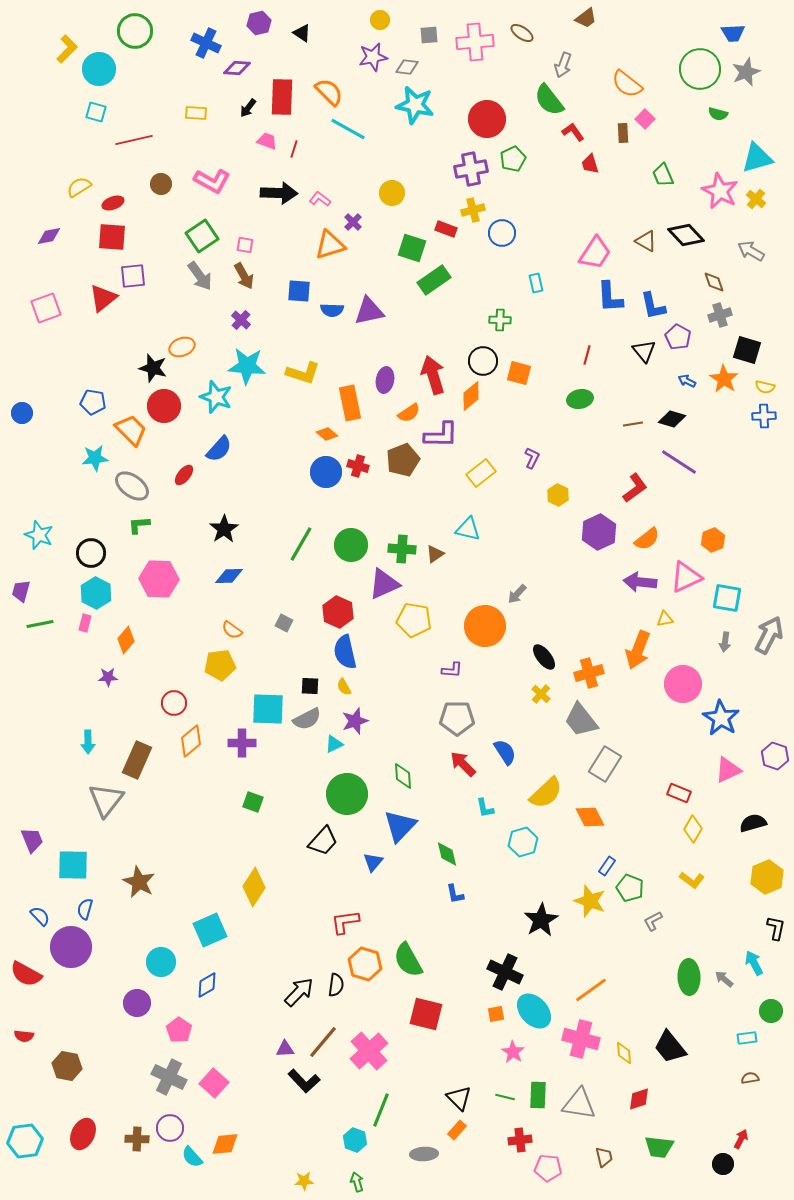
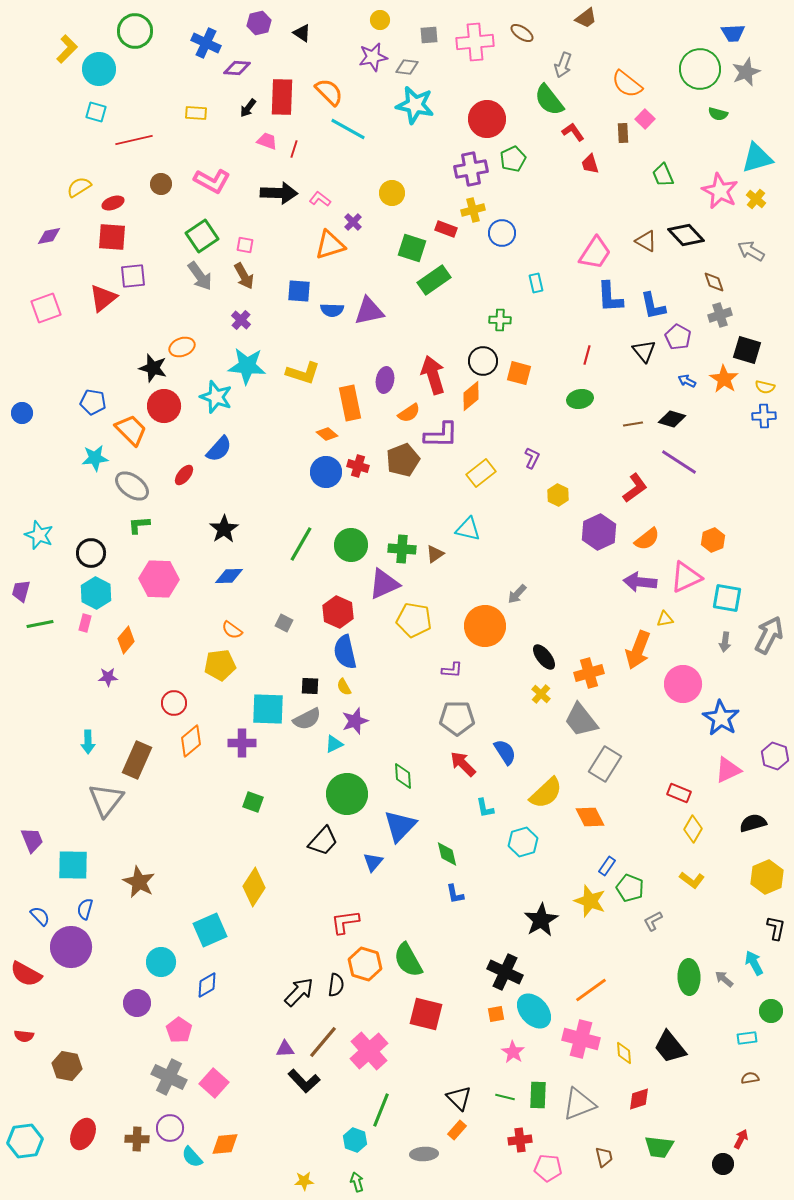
gray triangle at (579, 1104): rotated 30 degrees counterclockwise
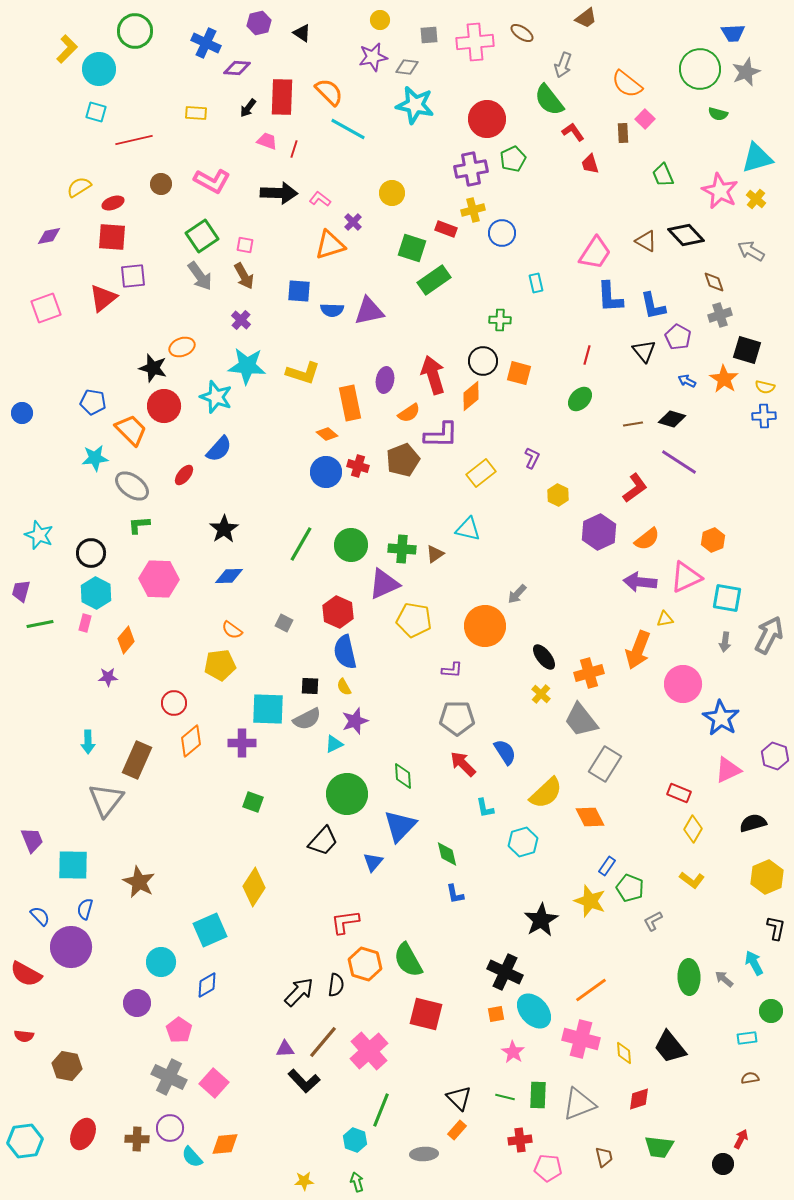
green ellipse at (580, 399): rotated 35 degrees counterclockwise
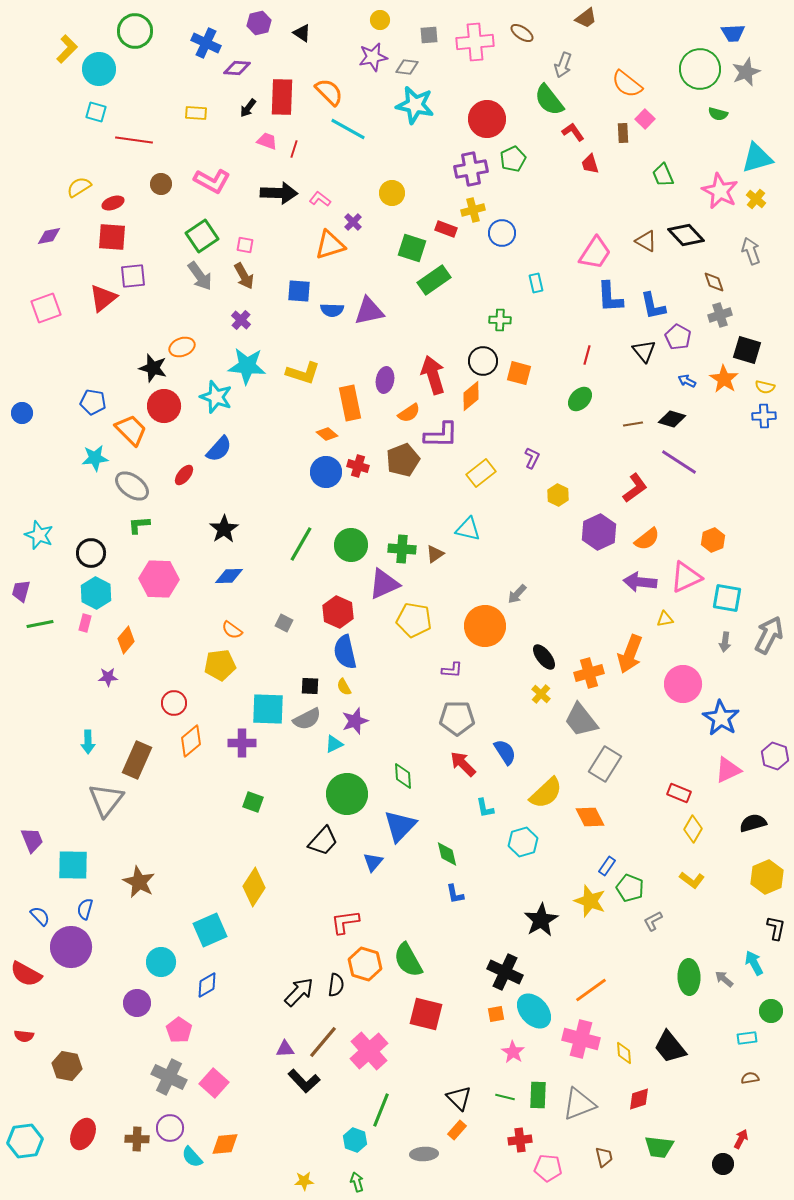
red line at (134, 140): rotated 21 degrees clockwise
gray arrow at (751, 251): rotated 40 degrees clockwise
orange arrow at (638, 650): moved 8 px left, 4 px down
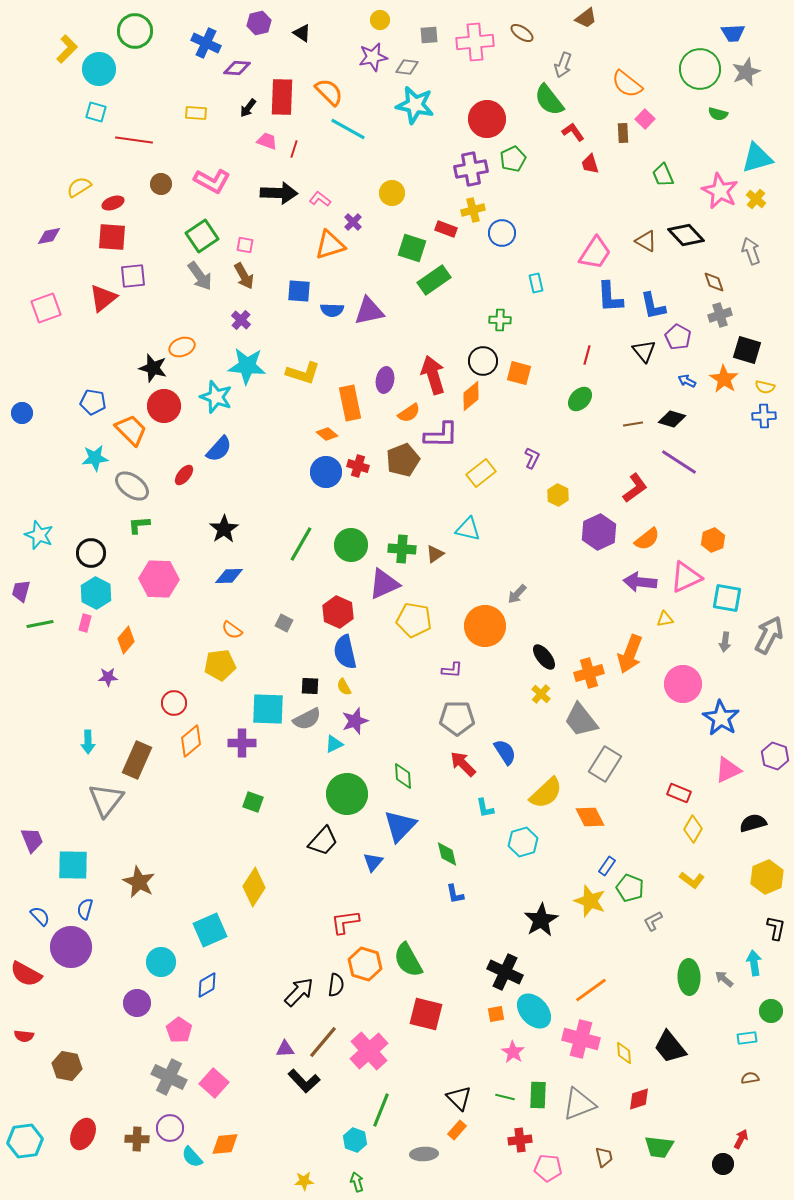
cyan arrow at (754, 963): rotated 20 degrees clockwise
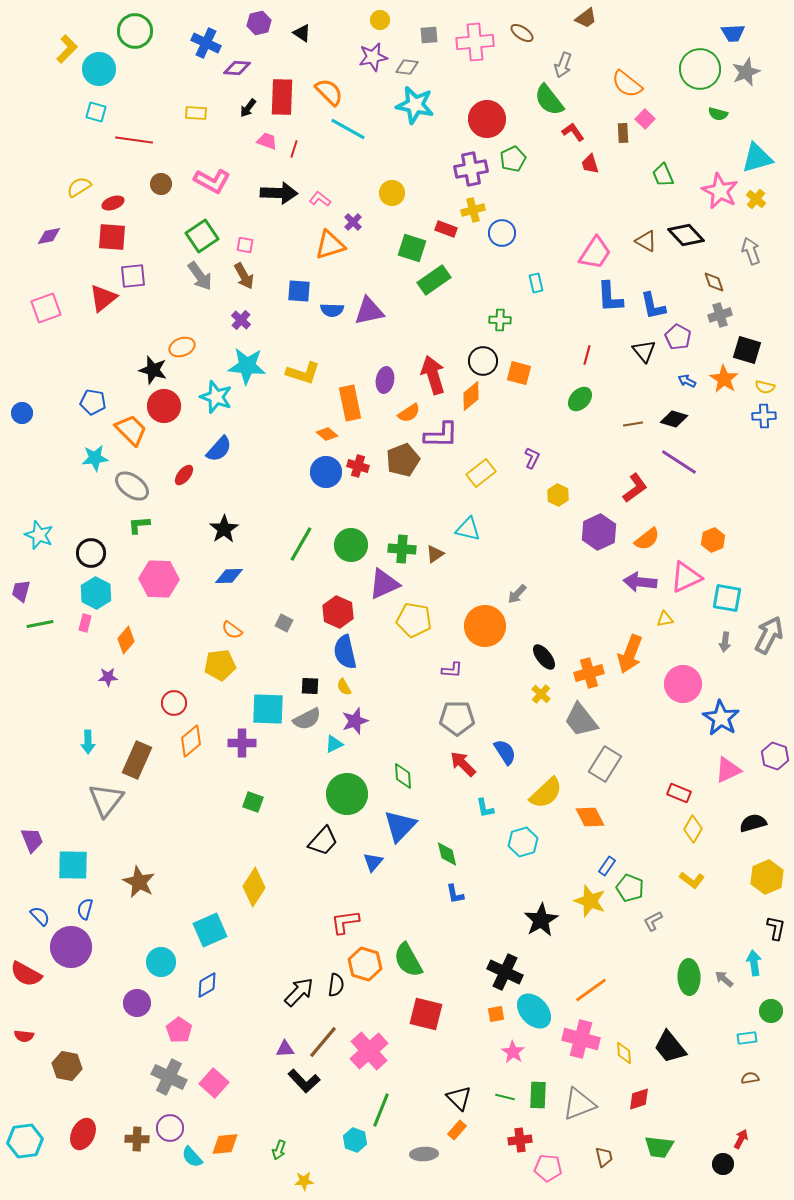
black star at (153, 368): moved 2 px down
black diamond at (672, 419): moved 2 px right
green arrow at (357, 1182): moved 78 px left, 32 px up; rotated 144 degrees counterclockwise
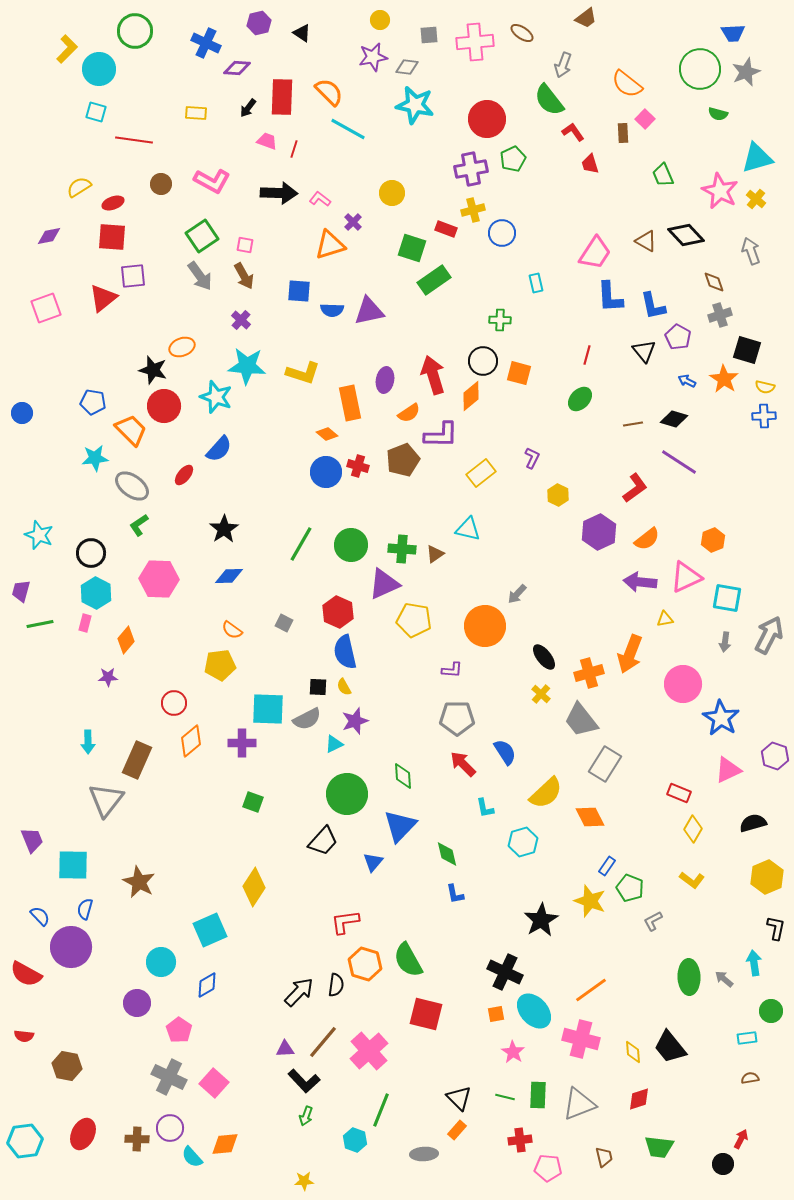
green L-shape at (139, 525): rotated 30 degrees counterclockwise
black square at (310, 686): moved 8 px right, 1 px down
yellow diamond at (624, 1053): moved 9 px right, 1 px up
green arrow at (279, 1150): moved 27 px right, 34 px up
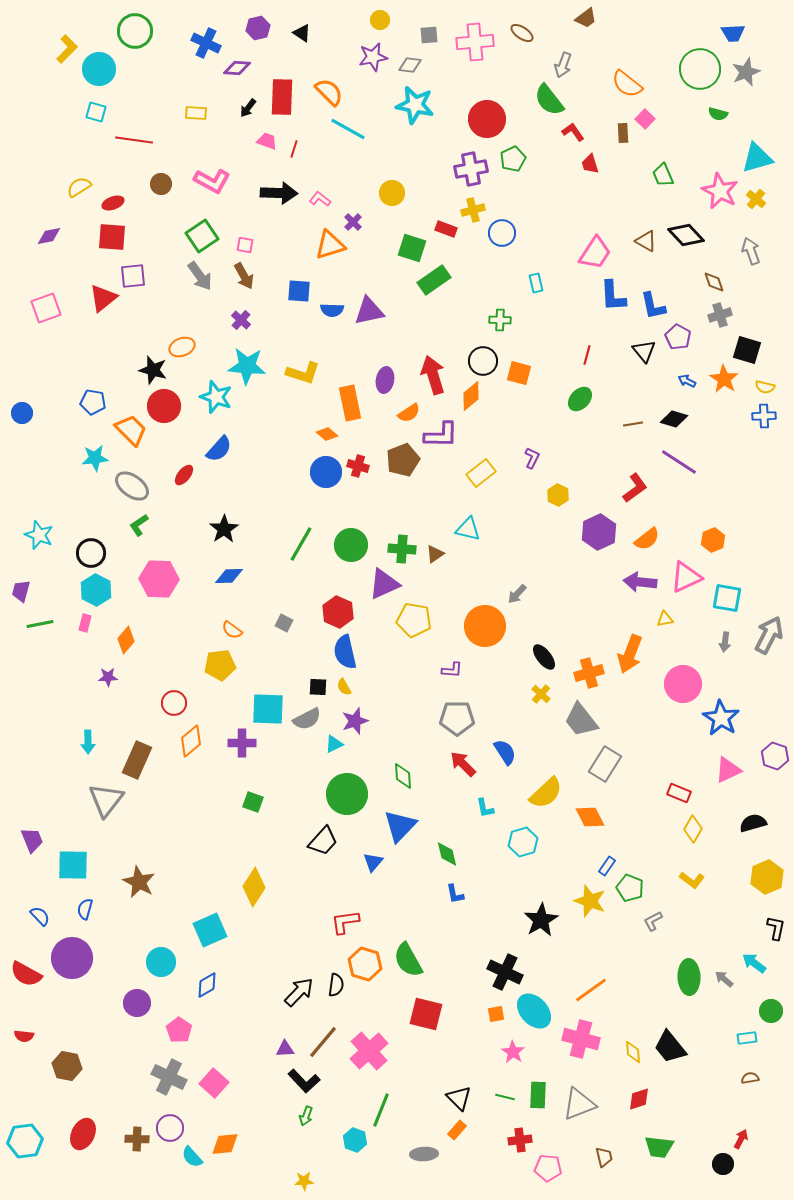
purple hexagon at (259, 23): moved 1 px left, 5 px down
gray diamond at (407, 67): moved 3 px right, 2 px up
blue L-shape at (610, 297): moved 3 px right, 1 px up
cyan hexagon at (96, 593): moved 3 px up
purple circle at (71, 947): moved 1 px right, 11 px down
cyan arrow at (754, 963): rotated 45 degrees counterclockwise
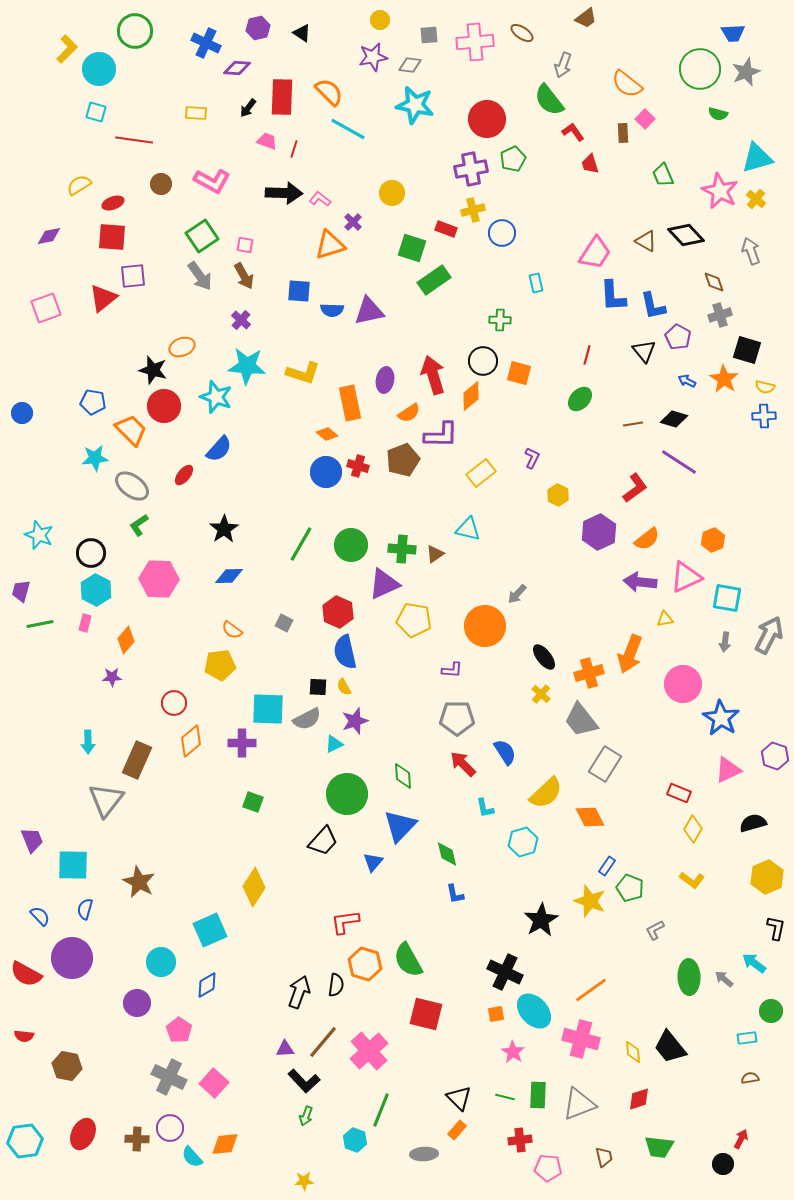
yellow semicircle at (79, 187): moved 2 px up
black arrow at (279, 193): moved 5 px right
purple star at (108, 677): moved 4 px right
gray L-shape at (653, 921): moved 2 px right, 9 px down
black arrow at (299, 992): rotated 24 degrees counterclockwise
